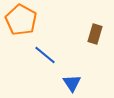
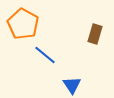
orange pentagon: moved 2 px right, 4 px down
blue triangle: moved 2 px down
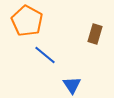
orange pentagon: moved 4 px right, 3 px up
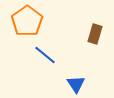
orange pentagon: rotated 8 degrees clockwise
blue triangle: moved 4 px right, 1 px up
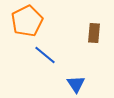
orange pentagon: rotated 8 degrees clockwise
brown rectangle: moved 1 px left, 1 px up; rotated 12 degrees counterclockwise
